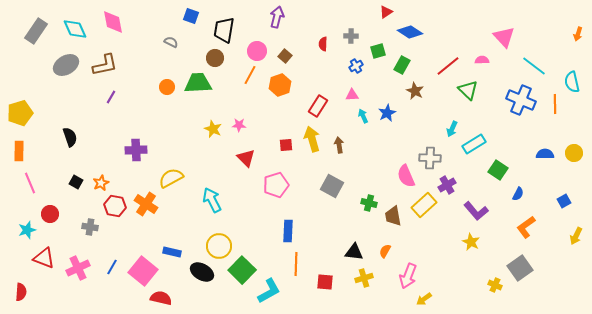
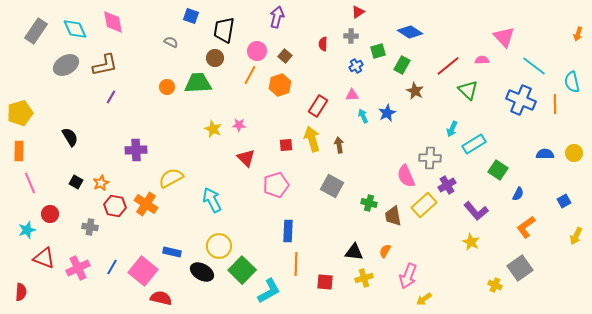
red triangle at (386, 12): moved 28 px left
black semicircle at (70, 137): rotated 12 degrees counterclockwise
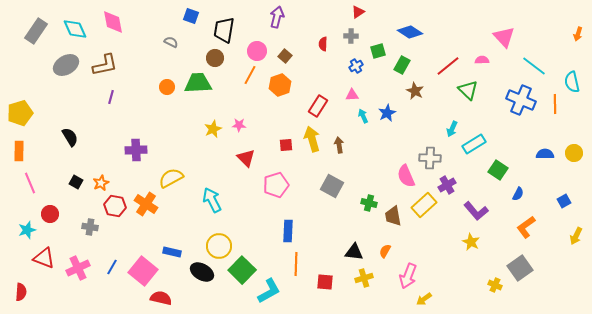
purple line at (111, 97): rotated 16 degrees counterclockwise
yellow star at (213, 129): rotated 24 degrees clockwise
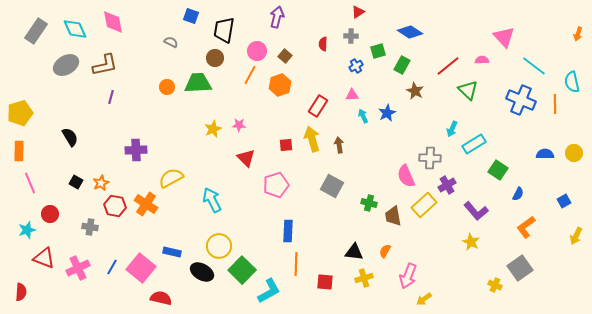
pink square at (143, 271): moved 2 px left, 3 px up
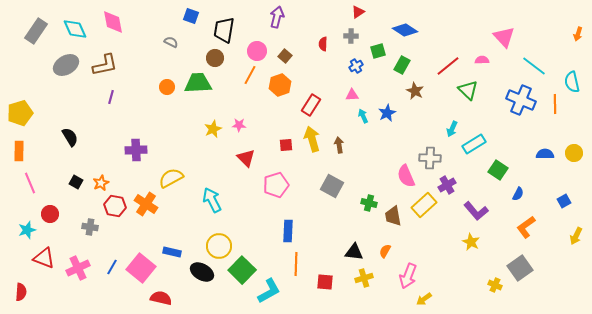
blue diamond at (410, 32): moved 5 px left, 2 px up
red rectangle at (318, 106): moved 7 px left, 1 px up
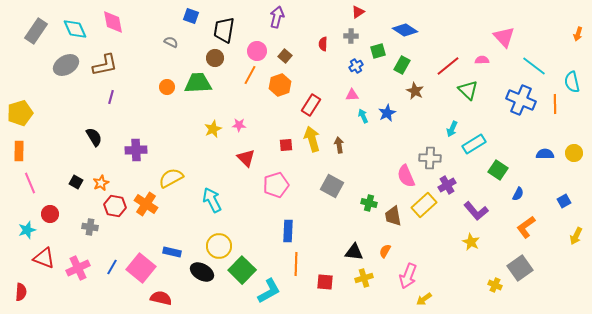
black semicircle at (70, 137): moved 24 px right
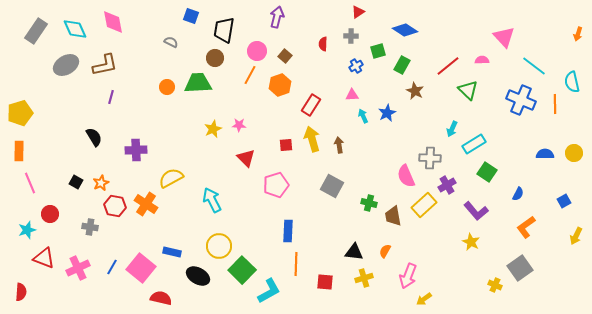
green square at (498, 170): moved 11 px left, 2 px down
black ellipse at (202, 272): moved 4 px left, 4 px down
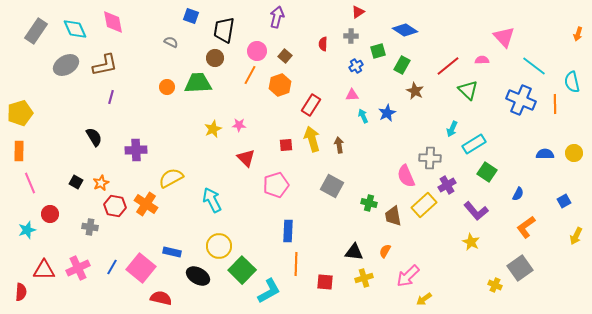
red triangle at (44, 258): moved 12 px down; rotated 20 degrees counterclockwise
pink arrow at (408, 276): rotated 25 degrees clockwise
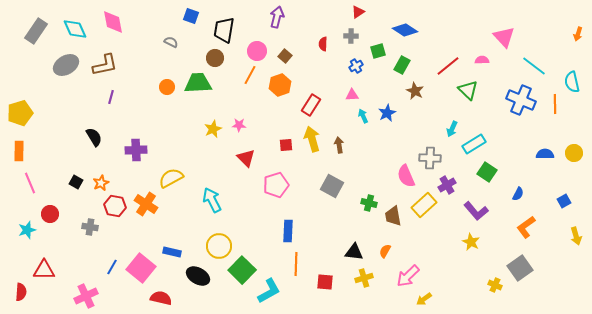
yellow arrow at (576, 236): rotated 42 degrees counterclockwise
pink cross at (78, 268): moved 8 px right, 28 px down
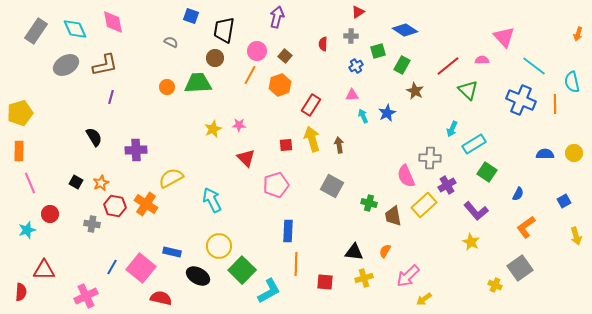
gray cross at (90, 227): moved 2 px right, 3 px up
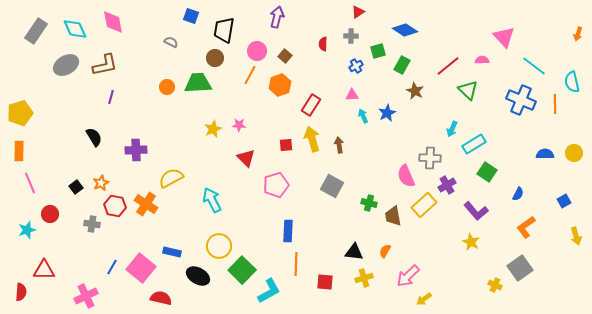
black square at (76, 182): moved 5 px down; rotated 24 degrees clockwise
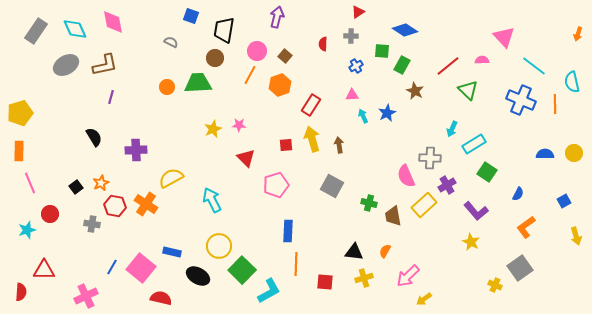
green square at (378, 51): moved 4 px right; rotated 21 degrees clockwise
